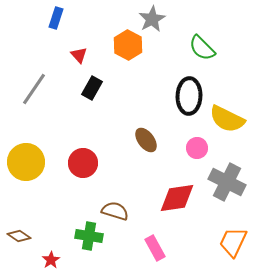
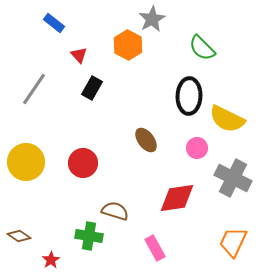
blue rectangle: moved 2 px left, 5 px down; rotated 70 degrees counterclockwise
gray cross: moved 6 px right, 4 px up
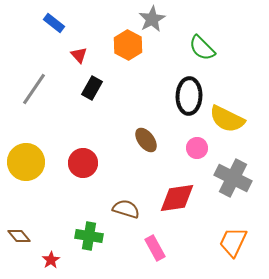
brown semicircle: moved 11 px right, 2 px up
brown diamond: rotated 15 degrees clockwise
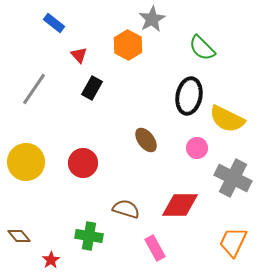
black ellipse: rotated 9 degrees clockwise
red diamond: moved 3 px right, 7 px down; rotated 9 degrees clockwise
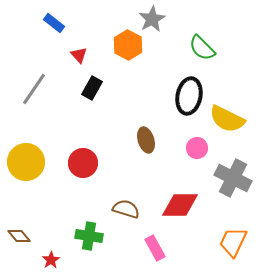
brown ellipse: rotated 20 degrees clockwise
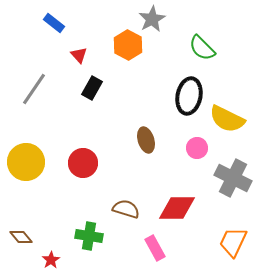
red diamond: moved 3 px left, 3 px down
brown diamond: moved 2 px right, 1 px down
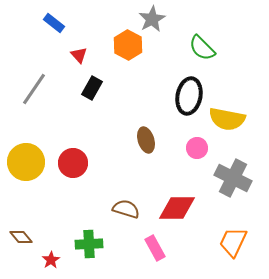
yellow semicircle: rotated 15 degrees counterclockwise
red circle: moved 10 px left
green cross: moved 8 px down; rotated 12 degrees counterclockwise
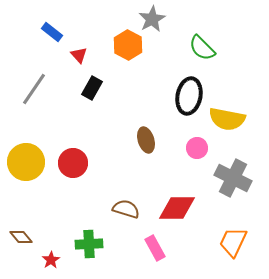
blue rectangle: moved 2 px left, 9 px down
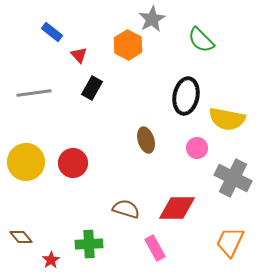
green semicircle: moved 1 px left, 8 px up
gray line: moved 4 px down; rotated 48 degrees clockwise
black ellipse: moved 3 px left
orange trapezoid: moved 3 px left
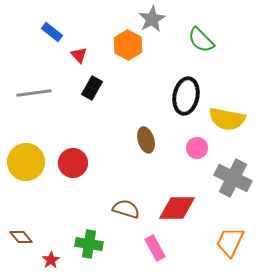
green cross: rotated 12 degrees clockwise
